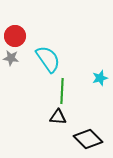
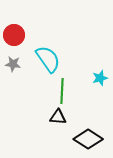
red circle: moved 1 px left, 1 px up
gray star: moved 2 px right, 6 px down
black diamond: rotated 12 degrees counterclockwise
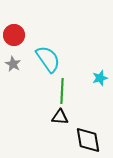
gray star: rotated 21 degrees clockwise
black triangle: moved 2 px right
black diamond: moved 1 px down; rotated 48 degrees clockwise
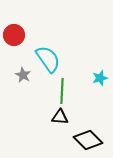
gray star: moved 10 px right, 11 px down
black diamond: rotated 36 degrees counterclockwise
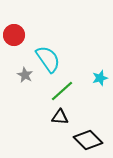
gray star: moved 2 px right
green line: rotated 45 degrees clockwise
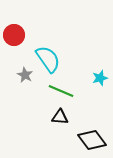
green line: moved 1 px left; rotated 65 degrees clockwise
black diamond: moved 4 px right; rotated 8 degrees clockwise
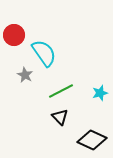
cyan semicircle: moved 4 px left, 6 px up
cyan star: moved 15 px down
green line: rotated 50 degrees counterclockwise
black triangle: rotated 42 degrees clockwise
black diamond: rotated 28 degrees counterclockwise
